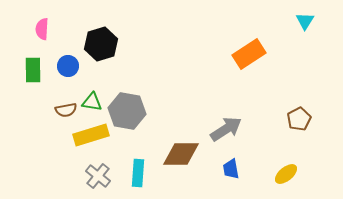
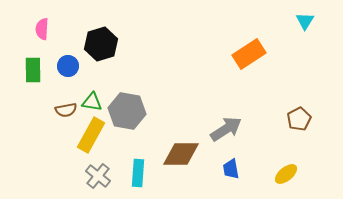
yellow rectangle: rotated 44 degrees counterclockwise
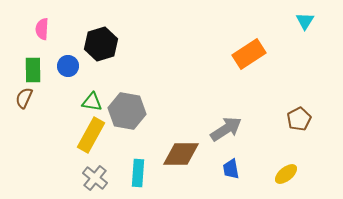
brown semicircle: moved 42 px left, 12 px up; rotated 125 degrees clockwise
gray cross: moved 3 px left, 2 px down
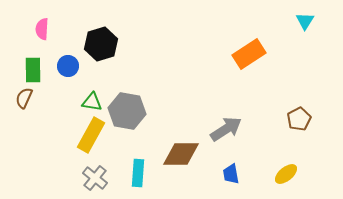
blue trapezoid: moved 5 px down
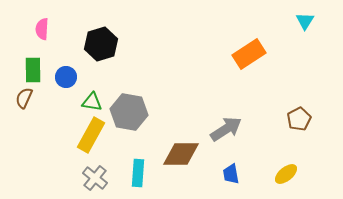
blue circle: moved 2 px left, 11 px down
gray hexagon: moved 2 px right, 1 px down
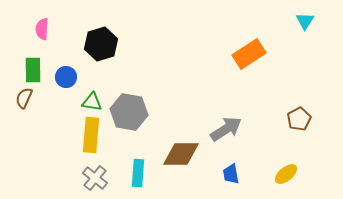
yellow rectangle: rotated 24 degrees counterclockwise
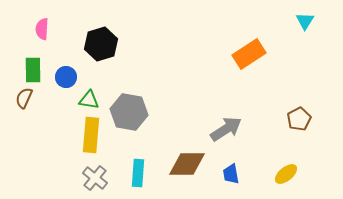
green triangle: moved 3 px left, 2 px up
brown diamond: moved 6 px right, 10 px down
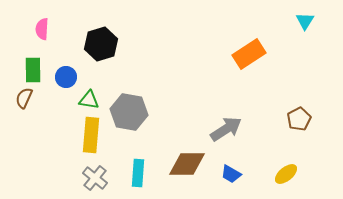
blue trapezoid: rotated 50 degrees counterclockwise
